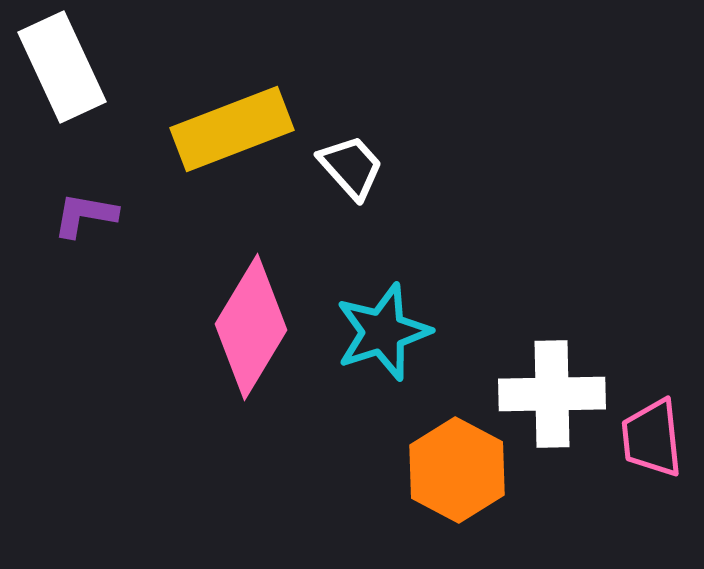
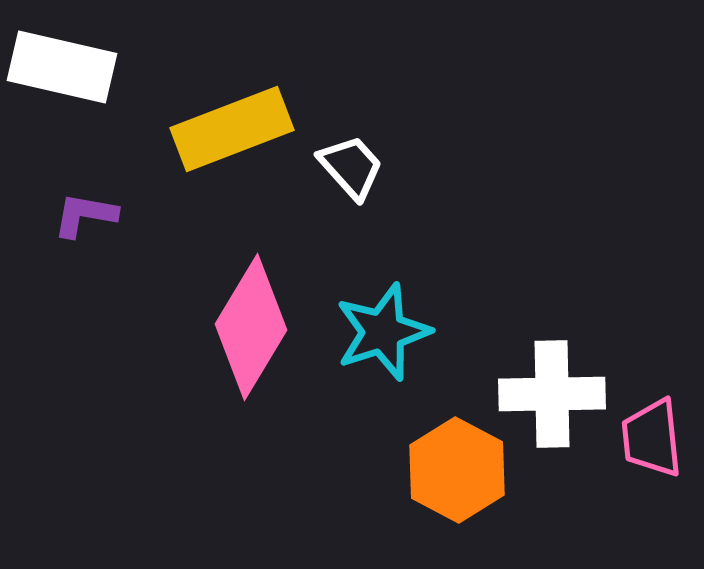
white rectangle: rotated 52 degrees counterclockwise
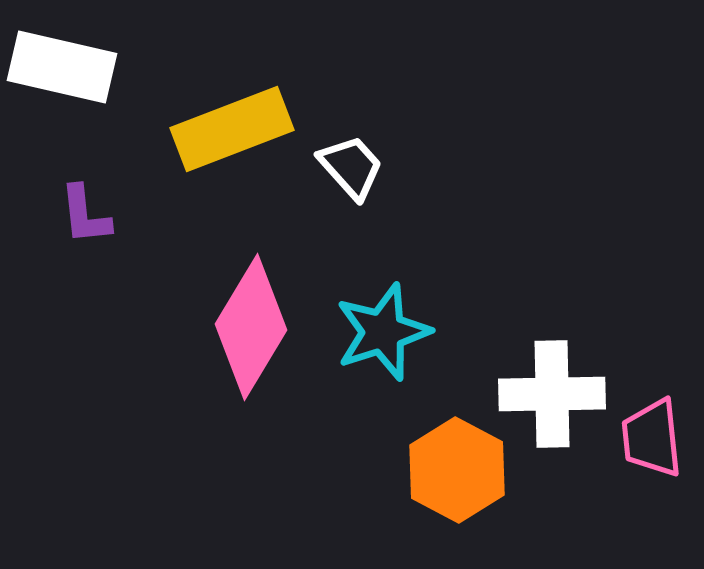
purple L-shape: rotated 106 degrees counterclockwise
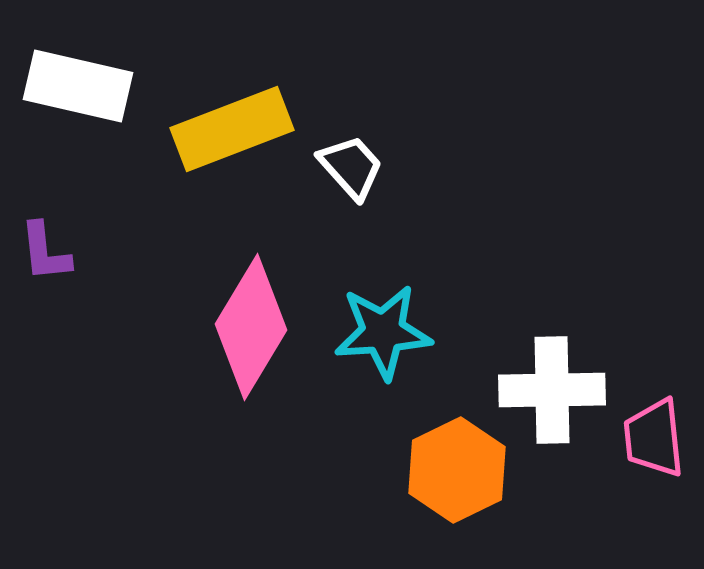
white rectangle: moved 16 px right, 19 px down
purple L-shape: moved 40 px left, 37 px down
cyan star: rotated 14 degrees clockwise
white cross: moved 4 px up
pink trapezoid: moved 2 px right
orange hexagon: rotated 6 degrees clockwise
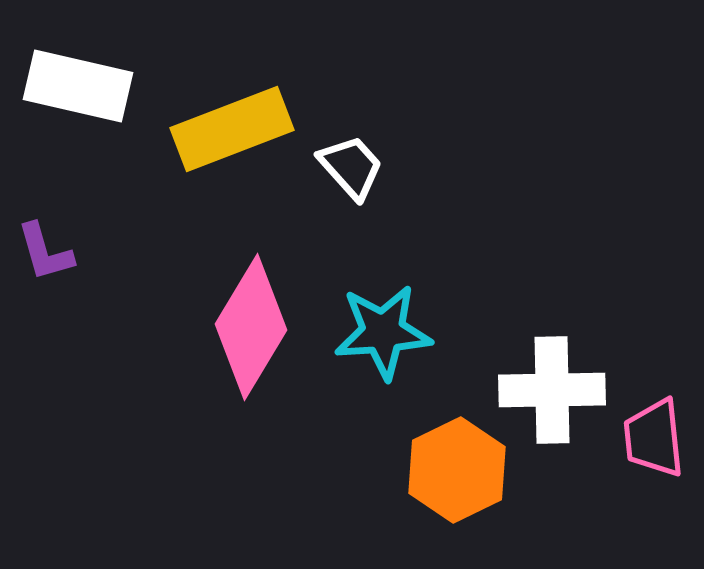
purple L-shape: rotated 10 degrees counterclockwise
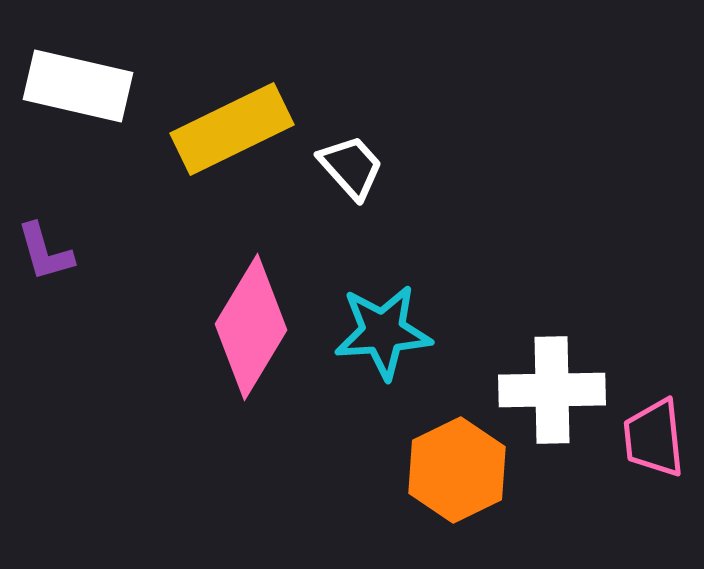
yellow rectangle: rotated 5 degrees counterclockwise
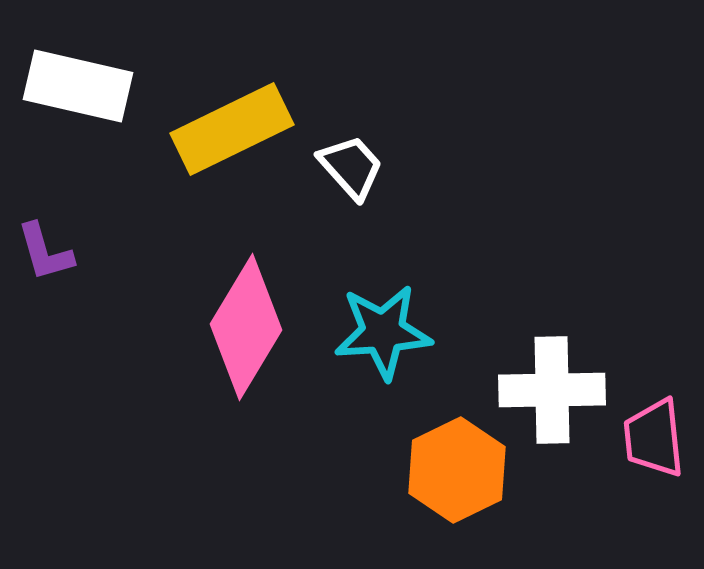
pink diamond: moved 5 px left
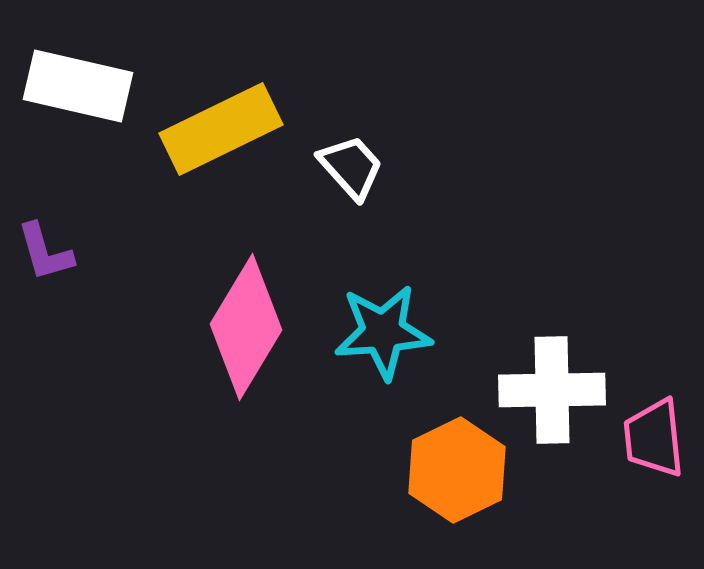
yellow rectangle: moved 11 px left
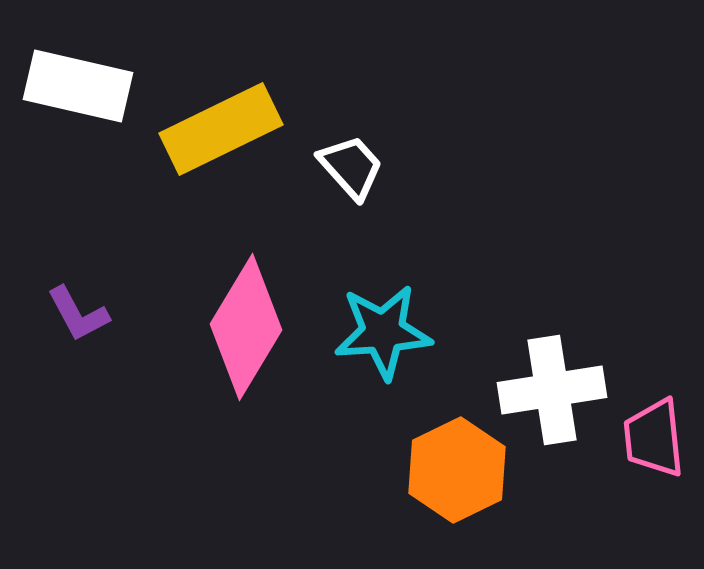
purple L-shape: moved 33 px right, 62 px down; rotated 12 degrees counterclockwise
white cross: rotated 8 degrees counterclockwise
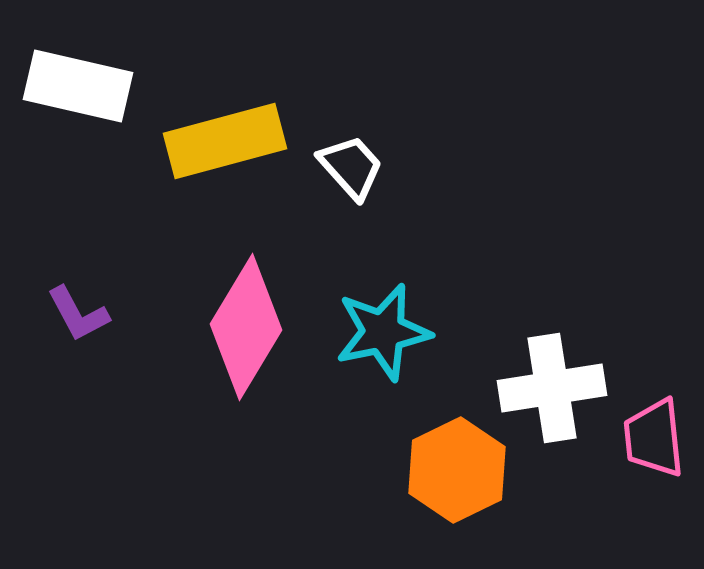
yellow rectangle: moved 4 px right, 12 px down; rotated 11 degrees clockwise
cyan star: rotated 8 degrees counterclockwise
white cross: moved 2 px up
